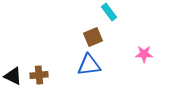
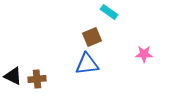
cyan rectangle: rotated 18 degrees counterclockwise
brown square: moved 1 px left
blue triangle: moved 2 px left, 1 px up
brown cross: moved 2 px left, 4 px down
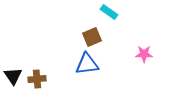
black triangle: rotated 30 degrees clockwise
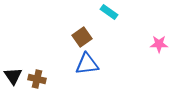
brown square: moved 10 px left; rotated 12 degrees counterclockwise
pink star: moved 15 px right, 10 px up
brown cross: rotated 18 degrees clockwise
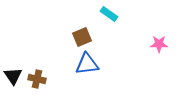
cyan rectangle: moved 2 px down
brown square: rotated 12 degrees clockwise
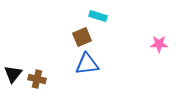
cyan rectangle: moved 11 px left, 2 px down; rotated 18 degrees counterclockwise
black triangle: moved 2 px up; rotated 12 degrees clockwise
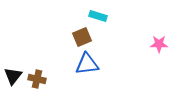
black triangle: moved 2 px down
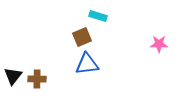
brown cross: rotated 12 degrees counterclockwise
